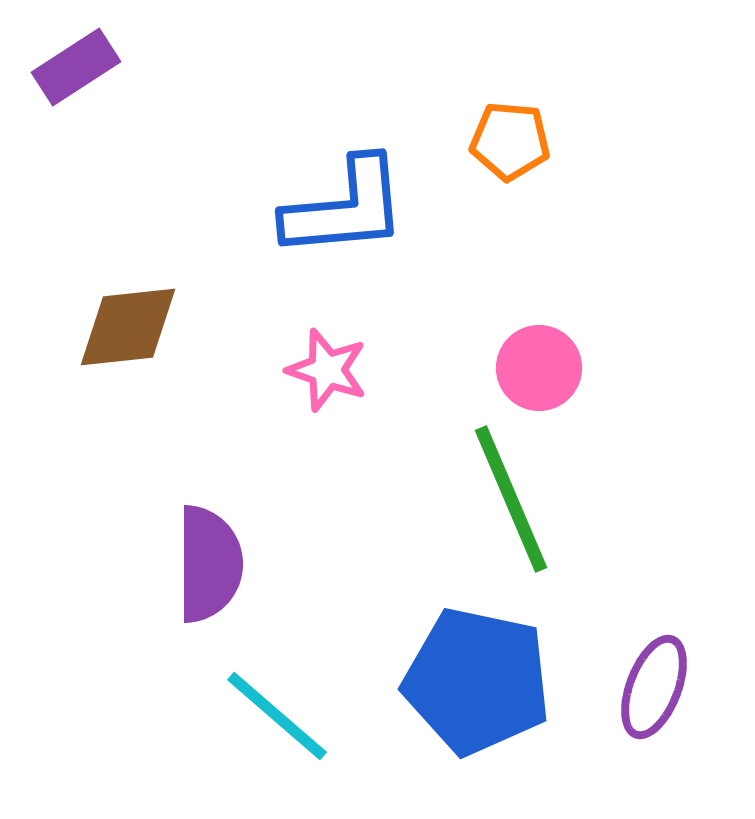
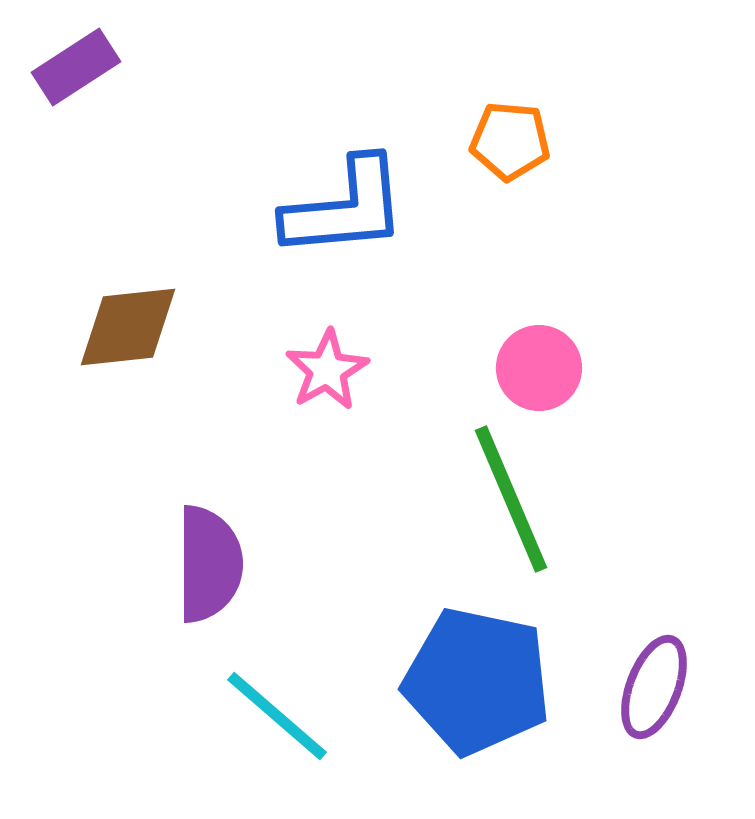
pink star: rotated 24 degrees clockwise
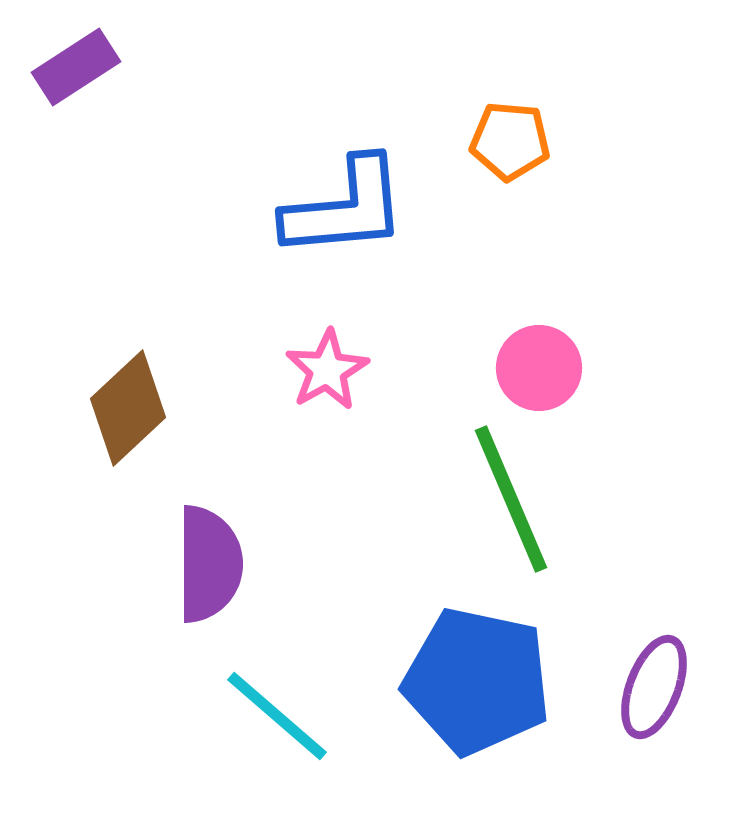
brown diamond: moved 81 px down; rotated 37 degrees counterclockwise
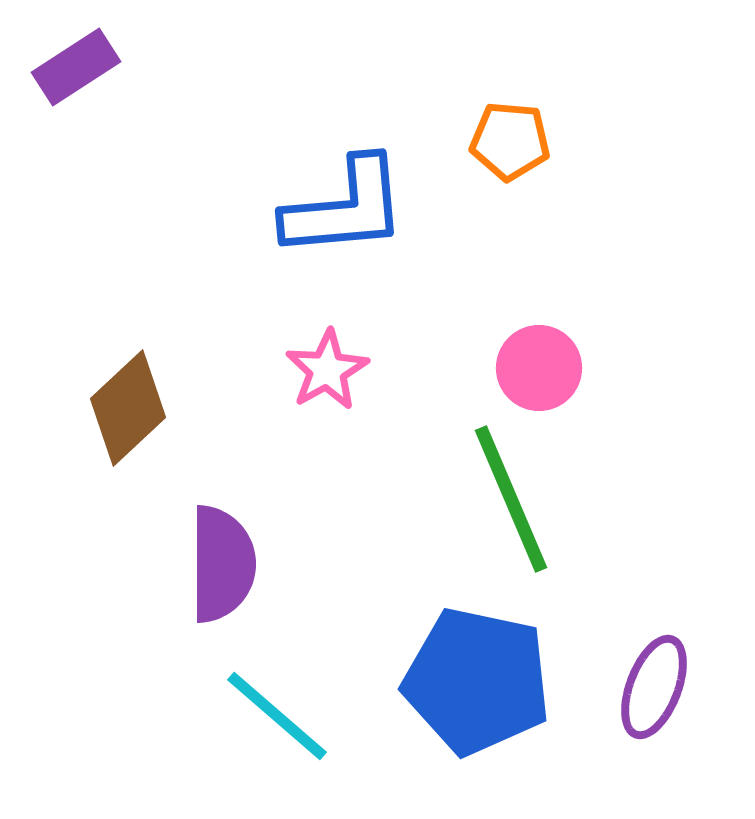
purple semicircle: moved 13 px right
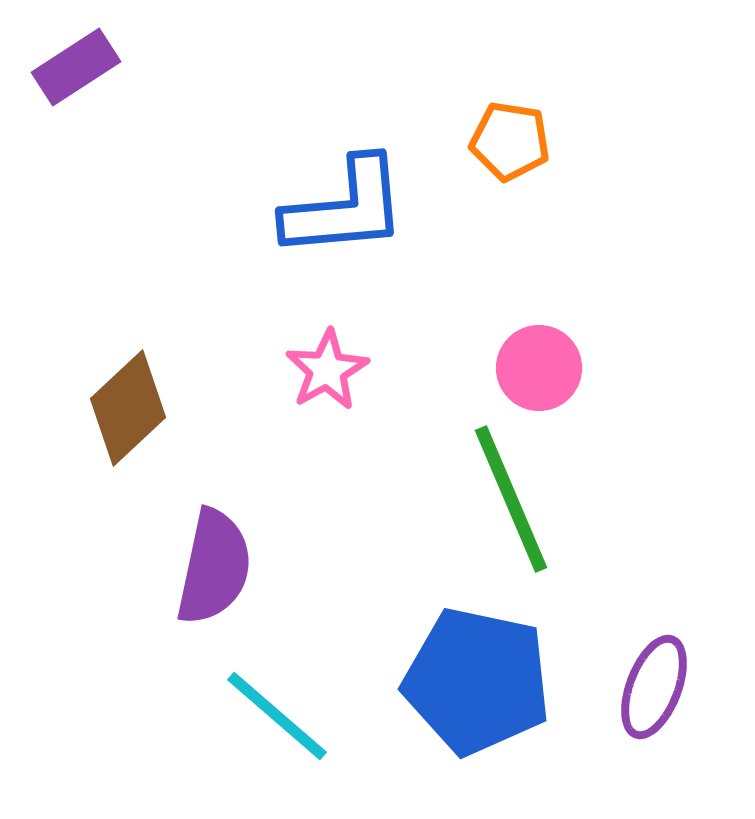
orange pentagon: rotated 4 degrees clockwise
purple semicircle: moved 8 px left, 3 px down; rotated 12 degrees clockwise
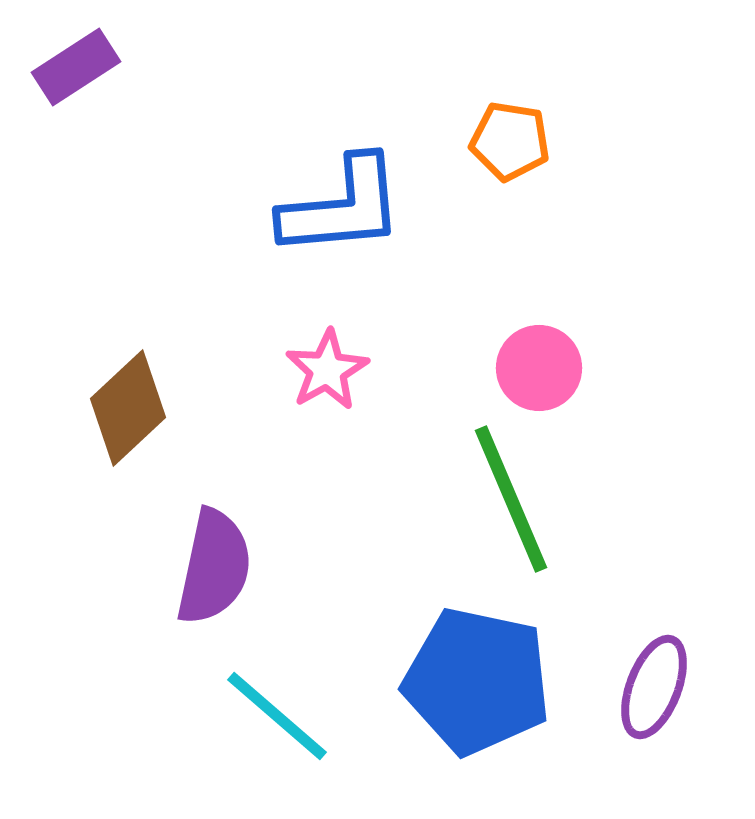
blue L-shape: moved 3 px left, 1 px up
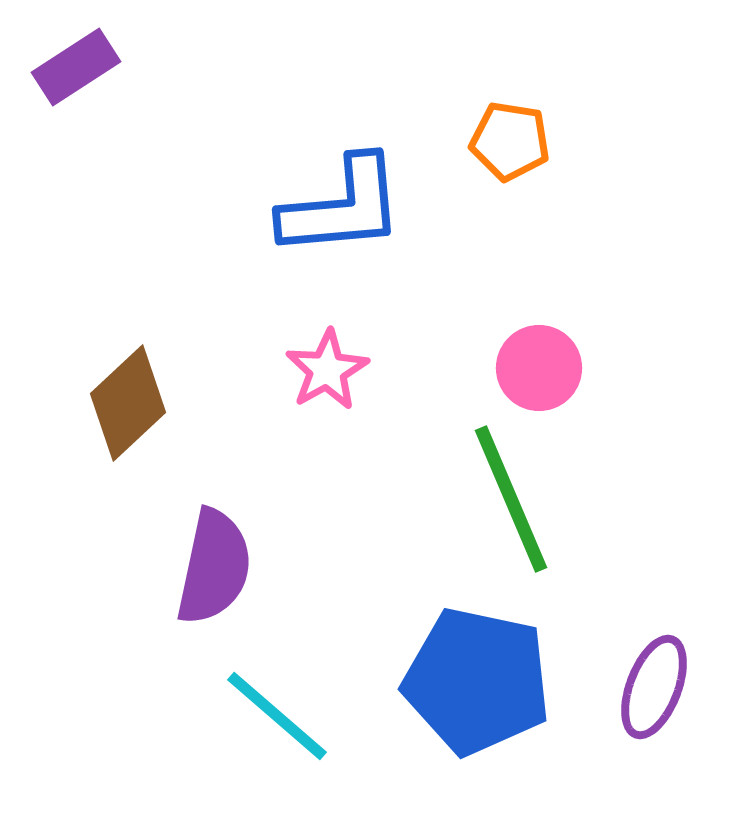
brown diamond: moved 5 px up
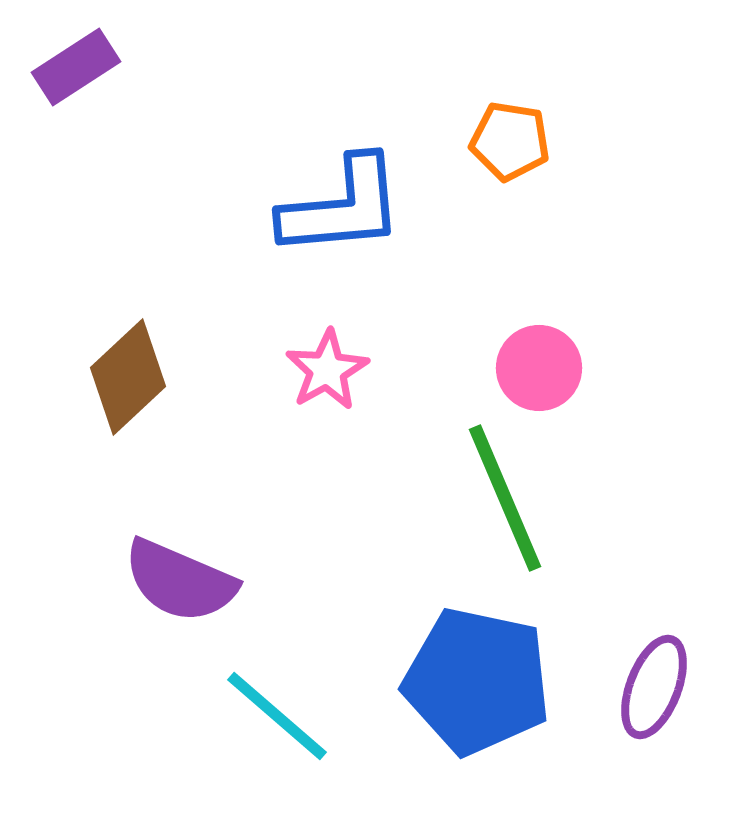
brown diamond: moved 26 px up
green line: moved 6 px left, 1 px up
purple semicircle: moved 34 px left, 14 px down; rotated 101 degrees clockwise
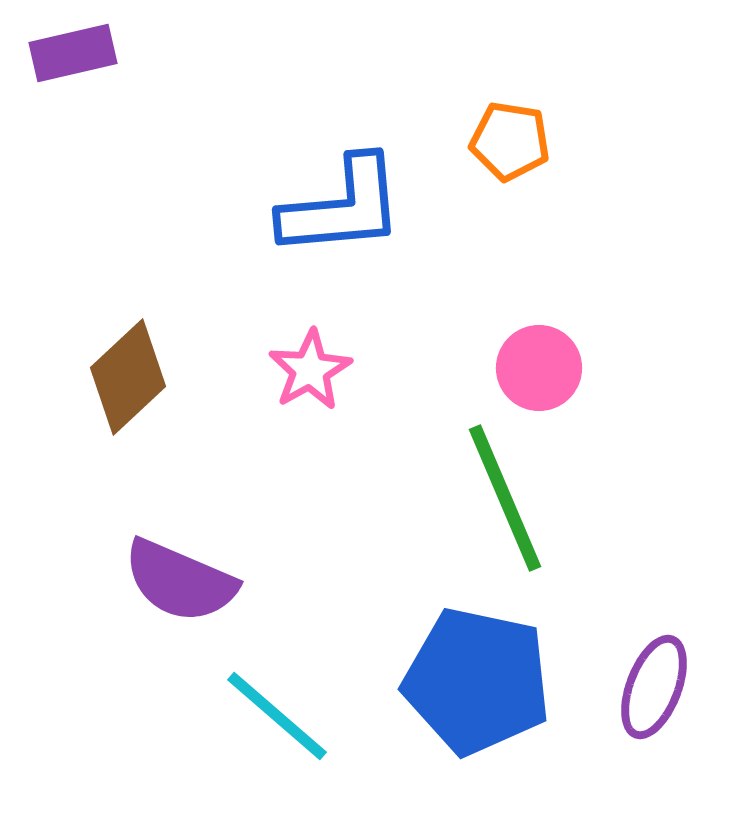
purple rectangle: moved 3 px left, 14 px up; rotated 20 degrees clockwise
pink star: moved 17 px left
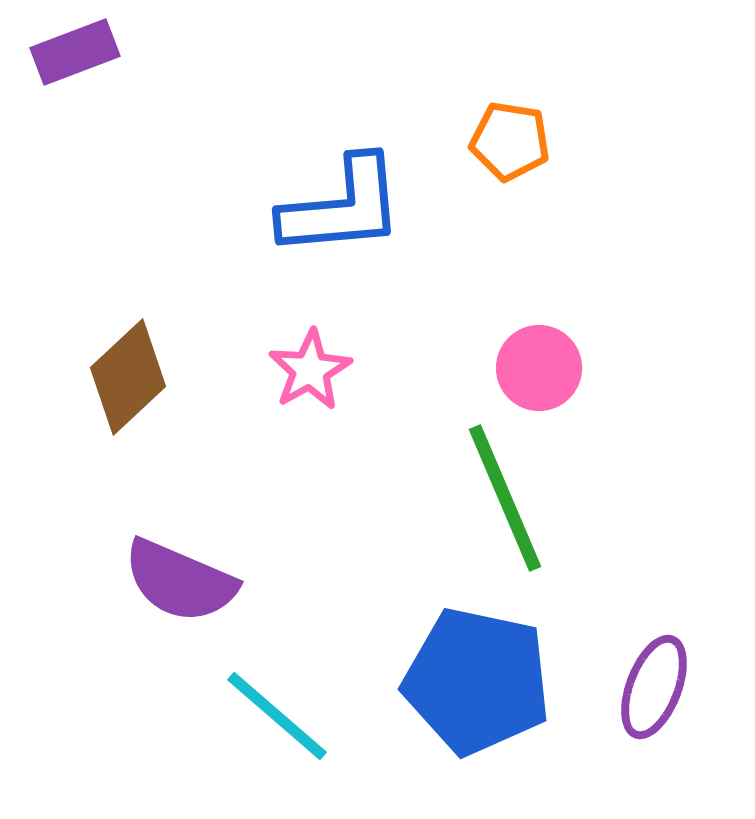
purple rectangle: moved 2 px right, 1 px up; rotated 8 degrees counterclockwise
